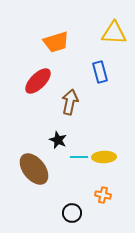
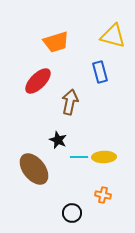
yellow triangle: moved 1 px left, 3 px down; rotated 12 degrees clockwise
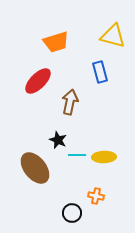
cyan line: moved 2 px left, 2 px up
brown ellipse: moved 1 px right, 1 px up
orange cross: moved 7 px left, 1 px down
